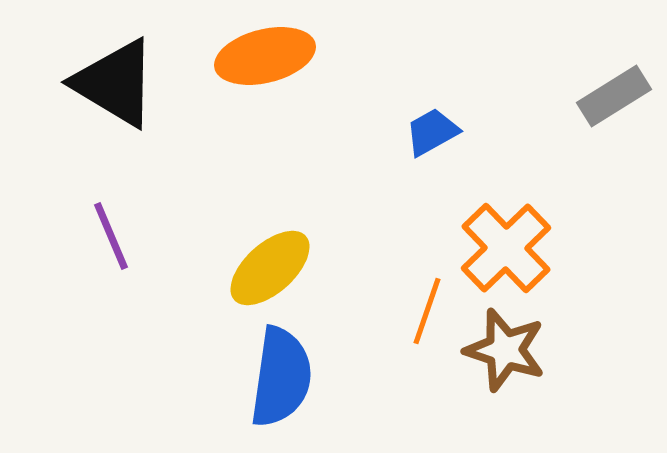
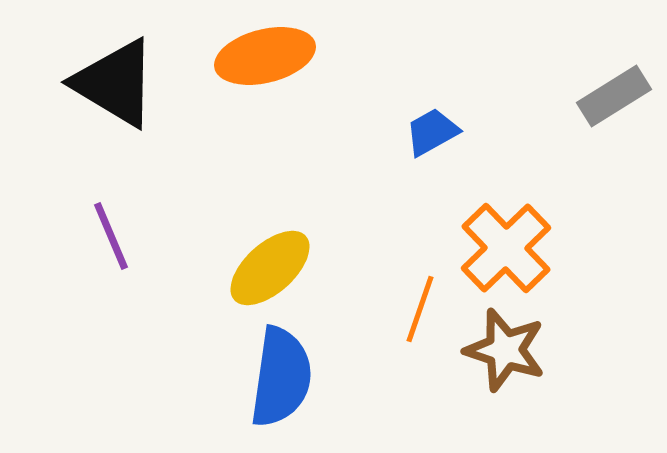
orange line: moved 7 px left, 2 px up
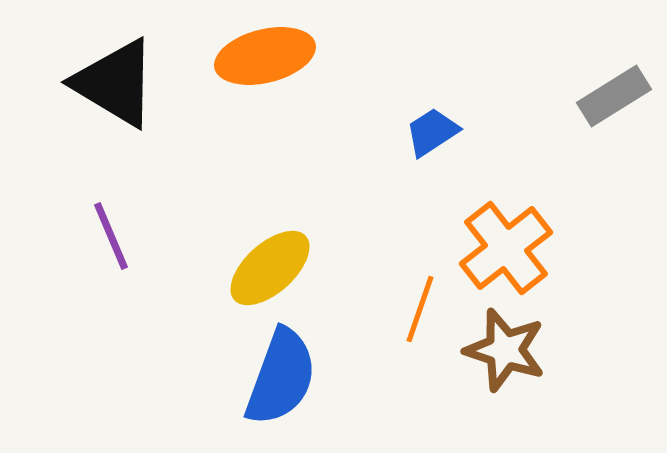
blue trapezoid: rotated 4 degrees counterclockwise
orange cross: rotated 6 degrees clockwise
blue semicircle: rotated 12 degrees clockwise
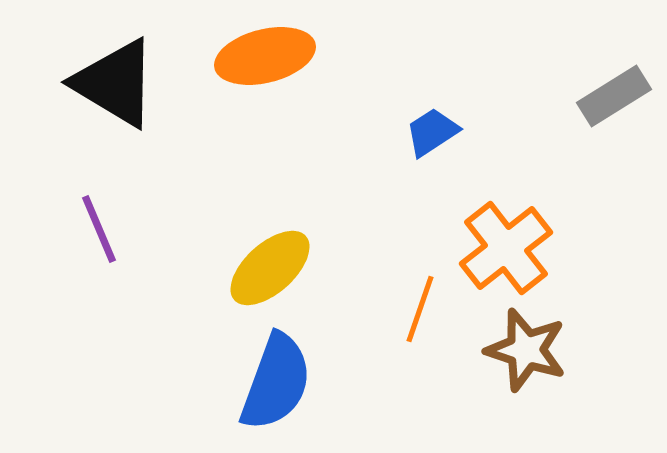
purple line: moved 12 px left, 7 px up
brown star: moved 21 px right
blue semicircle: moved 5 px left, 5 px down
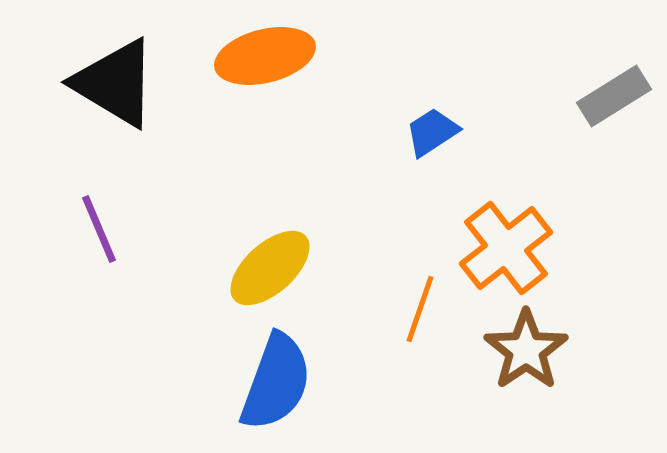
brown star: rotated 20 degrees clockwise
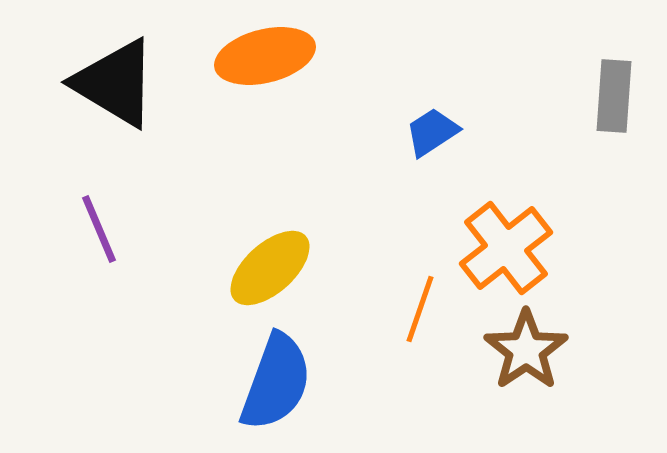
gray rectangle: rotated 54 degrees counterclockwise
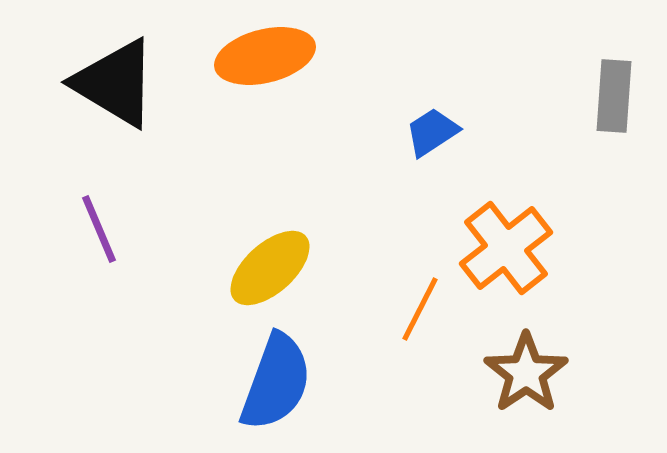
orange line: rotated 8 degrees clockwise
brown star: moved 23 px down
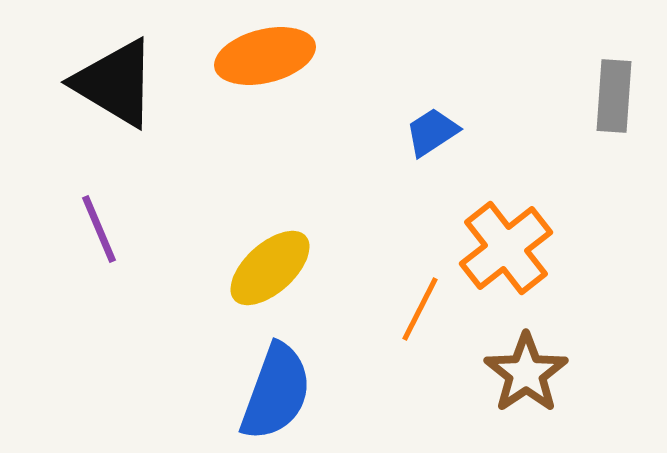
blue semicircle: moved 10 px down
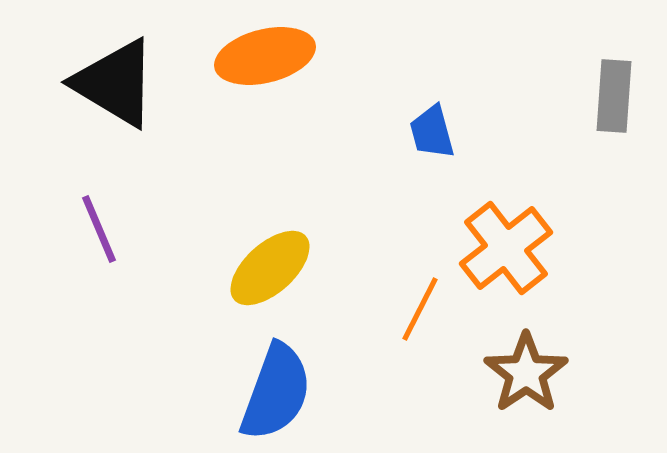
blue trapezoid: rotated 72 degrees counterclockwise
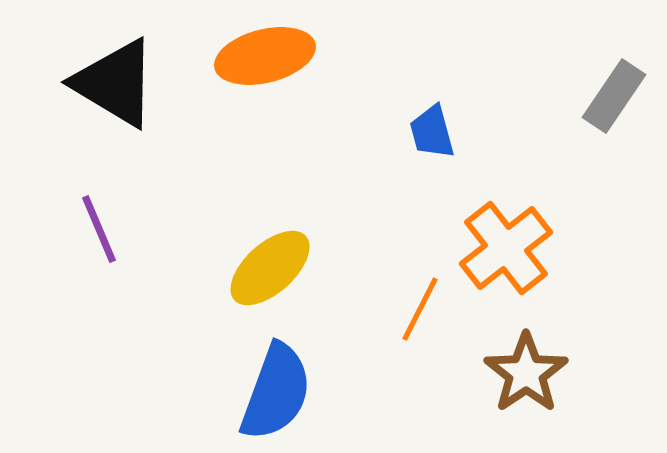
gray rectangle: rotated 30 degrees clockwise
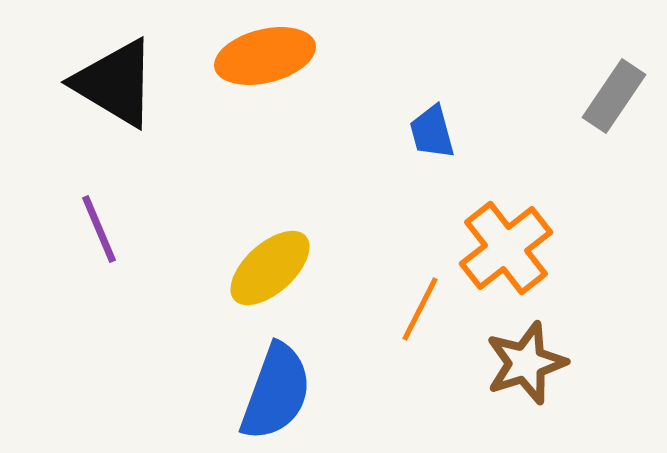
brown star: moved 10 px up; rotated 16 degrees clockwise
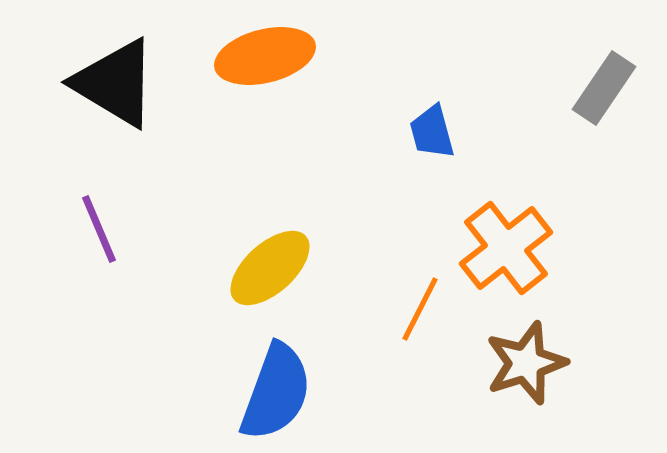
gray rectangle: moved 10 px left, 8 px up
